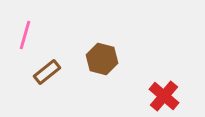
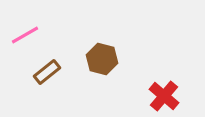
pink line: rotated 44 degrees clockwise
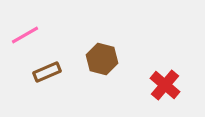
brown rectangle: rotated 16 degrees clockwise
red cross: moved 1 px right, 11 px up
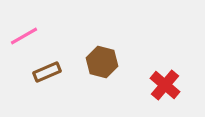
pink line: moved 1 px left, 1 px down
brown hexagon: moved 3 px down
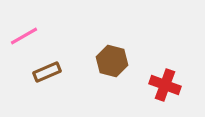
brown hexagon: moved 10 px right, 1 px up
red cross: rotated 20 degrees counterclockwise
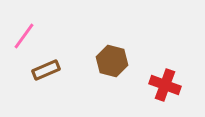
pink line: rotated 24 degrees counterclockwise
brown rectangle: moved 1 px left, 2 px up
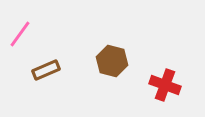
pink line: moved 4 px left, 2 px up
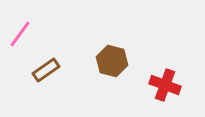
brown rectangle: rotated 12 degrees counterclockwise
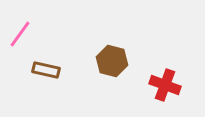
brown rectangle: rotated 48 degrees clockwise
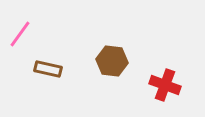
brown hexagon: rotated 8 degrees counterclockwise
brown rectangle: moved 2 px right, 1 px up
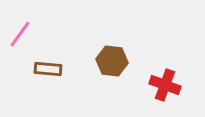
brown rectangle: rotated 8 degrees counterclockwise
